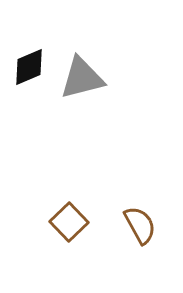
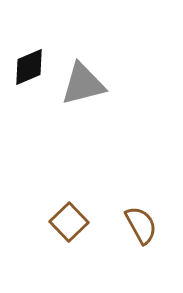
gray triangle: moved 1 px right, 6 px down
brown semicircle: moved 1 px right
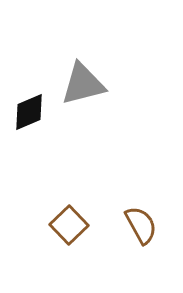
black diamond: moved 45 px down
brown square: moved 3 px down
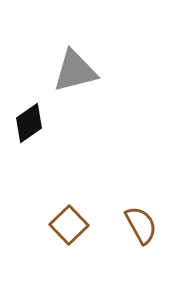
gray triangle: moved 8 px left, 13 px up
black diamond: moved 11 px down; rotated 12 degrees counterclockwise
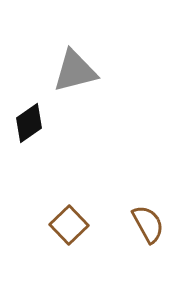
brown semicircle: moved 7 px right, 1 px up
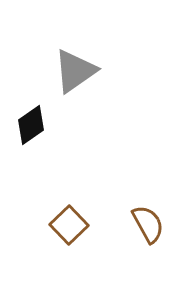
gray triangle: rotated 21 degrees counterclockwise
black diamond: moved 2 px right, 2 px down
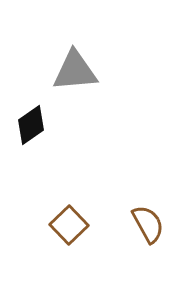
gray triangle: rotated 30 degrees clockwise
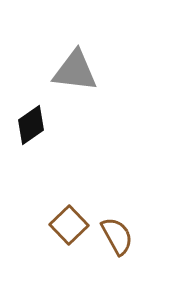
gray triangle: rotated 12 degrees clockwise
brown semicircle: moved 31 px left, 12 px down
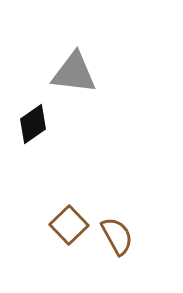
gray triangle: moved 1 px left, 2 px down
black diamond: moved 2 px right, 1 px up
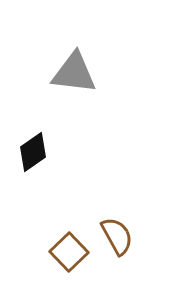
black diamond: moved 28 px down
brown square: moved 27 px down
